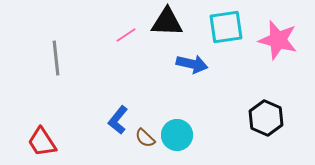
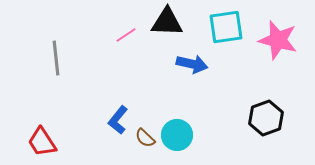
black hexagon: rotated 16 degrees clockwise
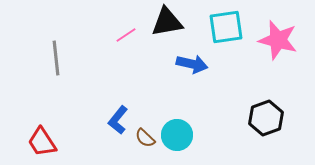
black triangle: rotated 12 degrees counterclockwise
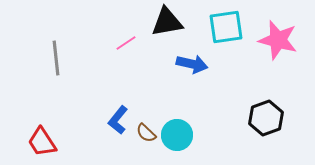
pink line: moved 8 px down
brown semicircle: moved 1 px right, 5 px up
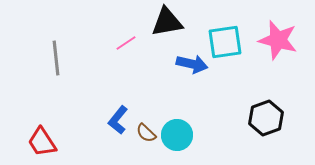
cyan square: moved 1 px left, 15 px down
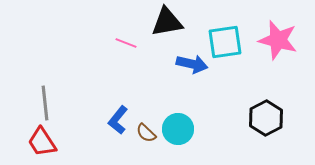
pink line: rotated 55 degrees clockwise
gray line: moved 11 px left, 45 px down
black hexagon: rotated 8 degrees counterclockwise
cyan circle: moved 1 px right, 6 px up
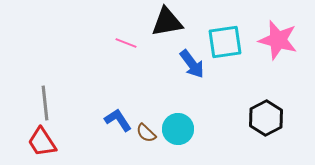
blue arrow: rotated 40 degrees clockwise
blue L-shape: rotated 108 degrees clockwise
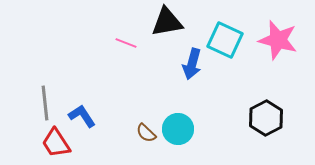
cyan square: moved 2 px up; rotated 33 degrees clockwise
blue arrow: rotated 52 degrees clockwise
blue L-shape: moved 36 px left, 4 px up
red trapezoid: moved 14 px right, 1 px down
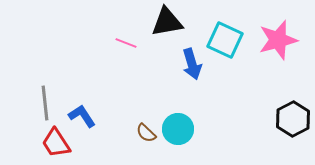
pink star: rotated 30 degrees counterclockwise
blue arrow: rotated 32 degrees counterclockwise
black hexagon: moved 27 px right, 1 px down
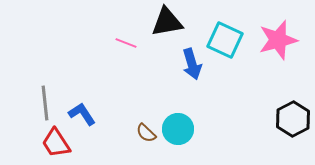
blue L-shape: moved 2 px up
